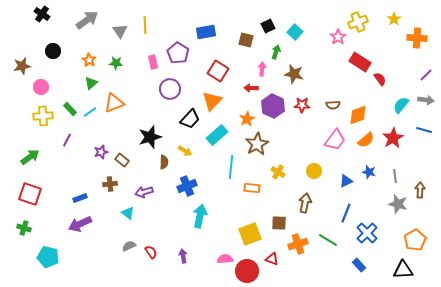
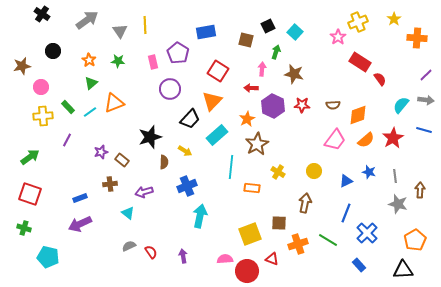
green star at (116, 63): moved 2 px right, 2 px up
green rectangle at (70, 109): moved 2 px left, 2 px up
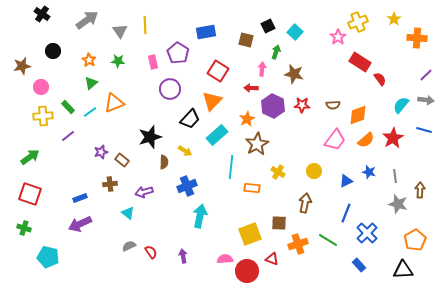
purple line at (67, 140): moved 1 px right, 4 px up; rotated 24 degrees clockwise
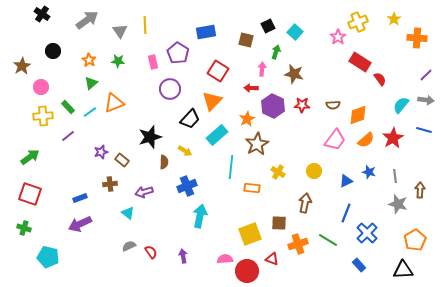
brown star at (22, 66): rotated 18 degrees counterclockwise
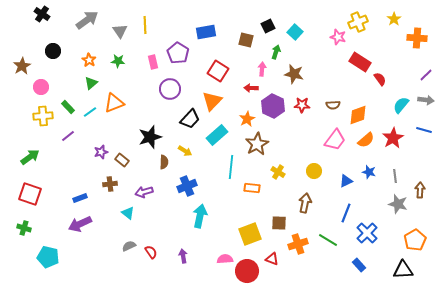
pink star at (338, 37): rotated 21 degrees counterclockwise
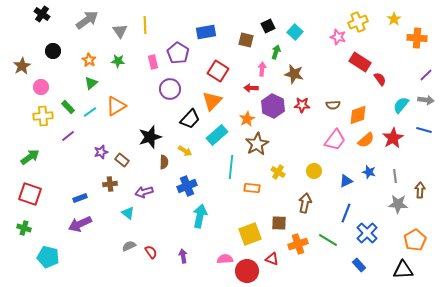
orange triangle at (114, 103): moved 2 px right, 3 px down; rotated 10 degrees counterclockwise
gray star at (398, 204): rotated 12 degrees counterclockwise
